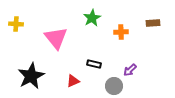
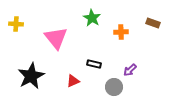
green star: rotated 12 degrees counterclockwise
brown rectangle: rotated 24 degrees clockwise
gray circle: moved 1 px down
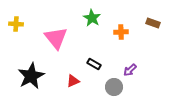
black rectangle: rotated 16 degrees clockwise
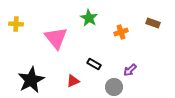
green star: moved 3 px left
orange cross: rotated 16 degrees counterclockwise
black star: moved 4 px down
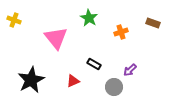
yellow cross: moved 2 px left, 4 px up; rotated 16 degrees clockwise
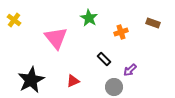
yellow cross: rotated 16 degrees clockwise
black rectangle: moved 10 px right, 5 px up; rotated 16 degrees clockwise
